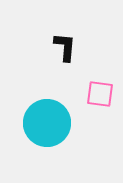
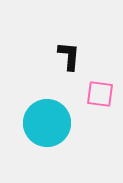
black L-shape: moved 4 px right, 9 px down
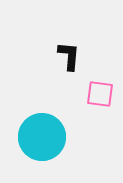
cyan circle: moved 5 px left, 14 px down
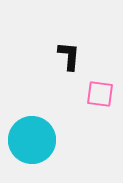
cyan circle: moved 10 px left, 3 px down
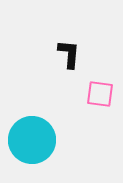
black L-shape: moved 2 px up
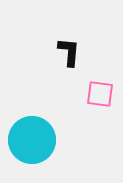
black L-shape: moved 2 px up
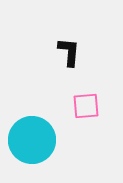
pink square: moved 14 px left, 12 px down; rotated 12 degrees counterclockwise
